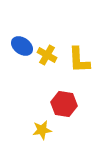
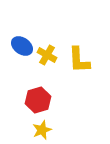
red hexagon: moved 26 px left, 4 px up; rotated 25 degrees counterclockwise
yellow star: rotated 12 degrees counterclockwise
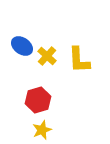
yellow cross: moved 1 px down; rotated 12 degrees clockwise
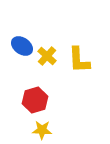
red hexagon: moved 3 px left
yellow star: rotated 24 degrees clockwise
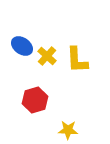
yellow L-shape: moved 2 px left
yellow star: moved 26 px right
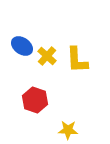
red hexagon: rotated 25 degrees counterclockwise
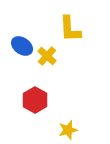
yellow L-shape: moved 7 px left, 31 px up
red hexagon: rotated 10 degrees clockwise
yellow star: rotated 18 degrees counterclockwise
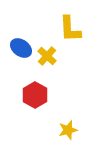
blue ellipse: moved 1 px left, 2 px down
red hexagon: moved 5 px up
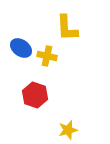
yellow L-shape: moved 3 px left, 1 px up
yellow cross: rotated 30 degrees counterclockwise
red hexagon: rotated 10 degrees counterclockwise
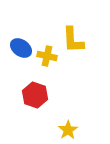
yellow L-shape: moved 6 px right, 12 px down
yellow star: rotated 18 degrees counterclockwise
